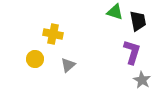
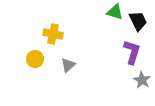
black trapezoid: rotated 15 degrees counterclockwise
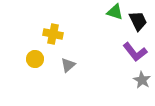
purple L-shape: moved 3 px right; rotated 125 degrees clockwise
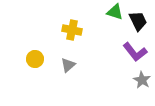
yellow cross: moved 19 px right, 4 px up
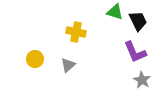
yellow cross: moved 4 px right, 2 px down
purple L-shape: rotated 15 degrees clockwise
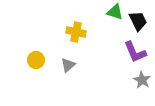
yellow circle: moved 1 px right, 1 px down
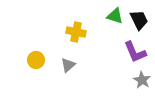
green triangle: moved 4 px down
black trapezoid: moved 1 px right, 1 px up
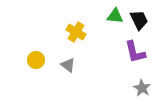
green triangle: rotated 12 degrees counterclockwise
yellow cross: rotated 18 degrees clockwise
purple L-shape: rotated 10 degrees clockwise
gray triangle: rotated 42 degrees counterclockwise
gray star: moved 8 px down
